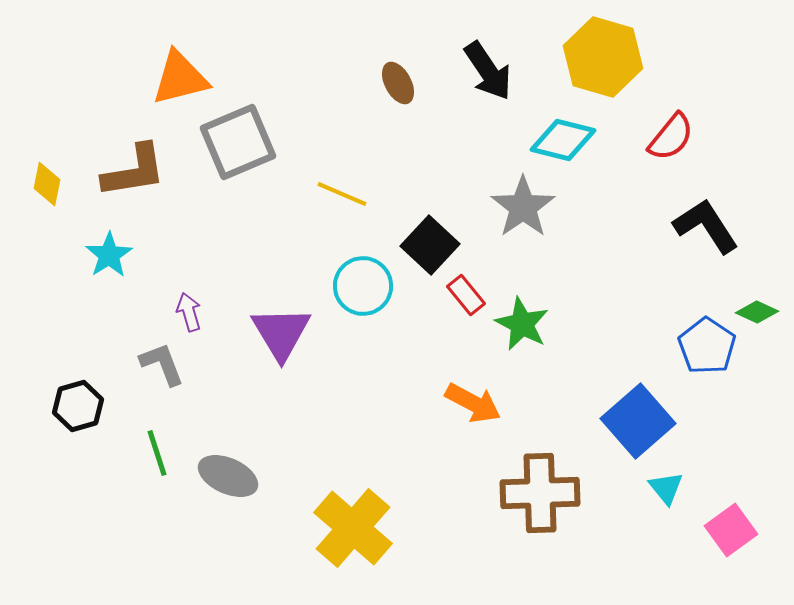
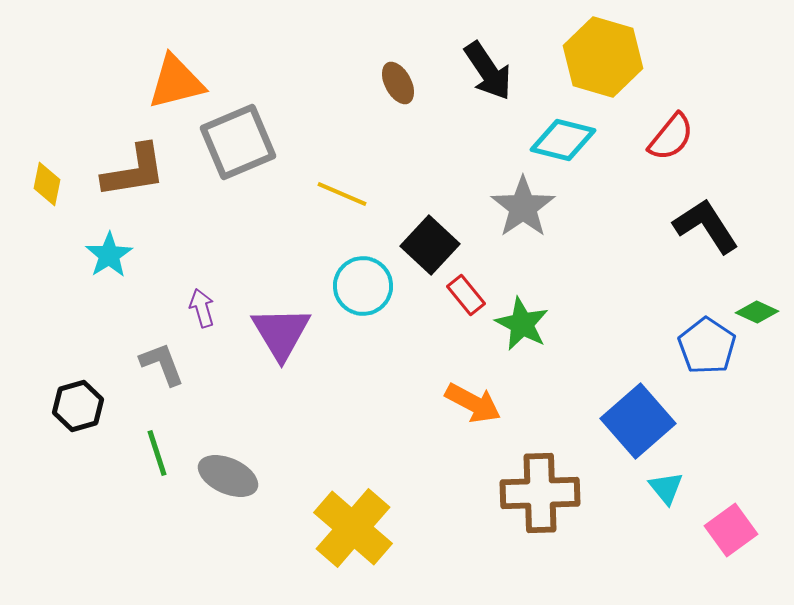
orange triangle: moved 4 px left, 4 px down
purple arrow: moved 13 px right, 4 px up
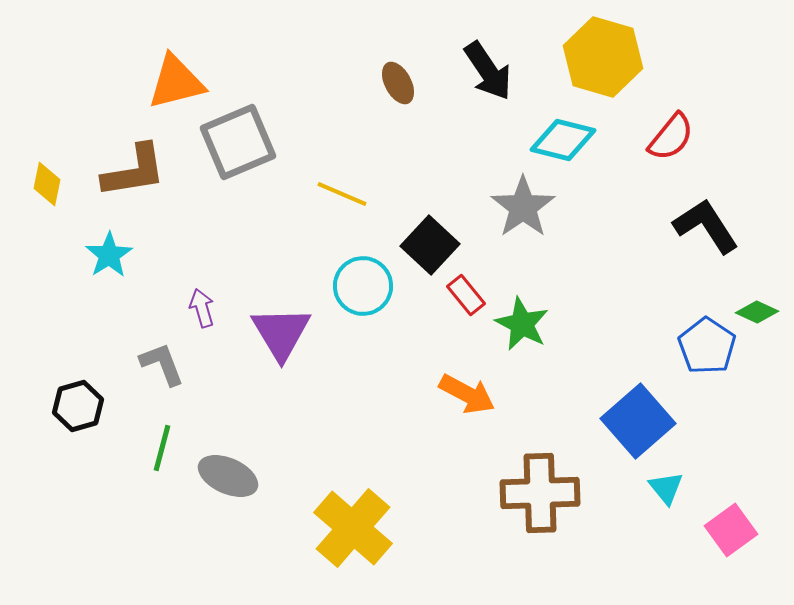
orange arrow: moved 6 px left, 9 px up
green line: moved 5 px right, 5 px up; rotated 33 degrees clockwise
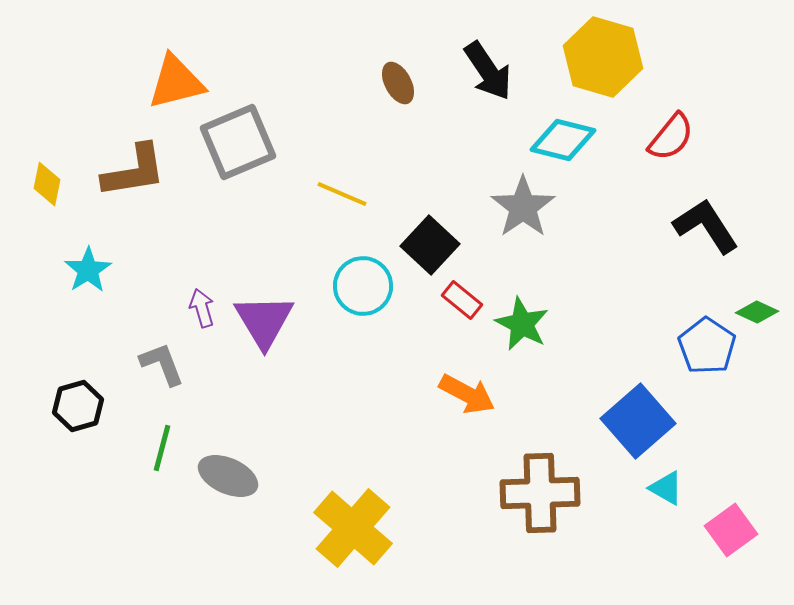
cyan star: moved 21 px left, 15 px down
red rectangle: moved 4 px left, 5 px down; rotated 12 degrees counterclockwise
purple triangle: moved 17 px left, 12 px up
cyan triangle: rotated 21 degrees counterclockwise
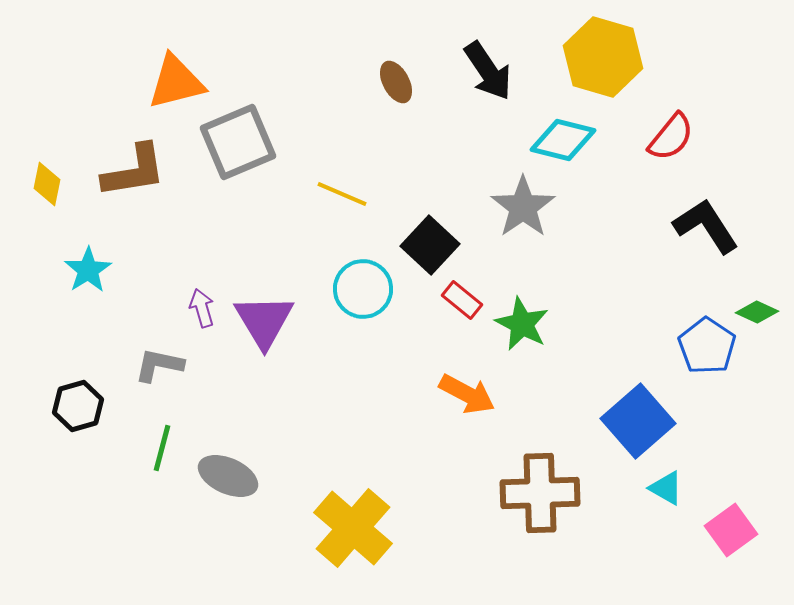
brown ellipse: moved 2 px left, 1 px up
cyan circle: moved 3 px down
gray L-shape: moved 3 px left, 1 px down; rotated 57 degrees counterclockwise
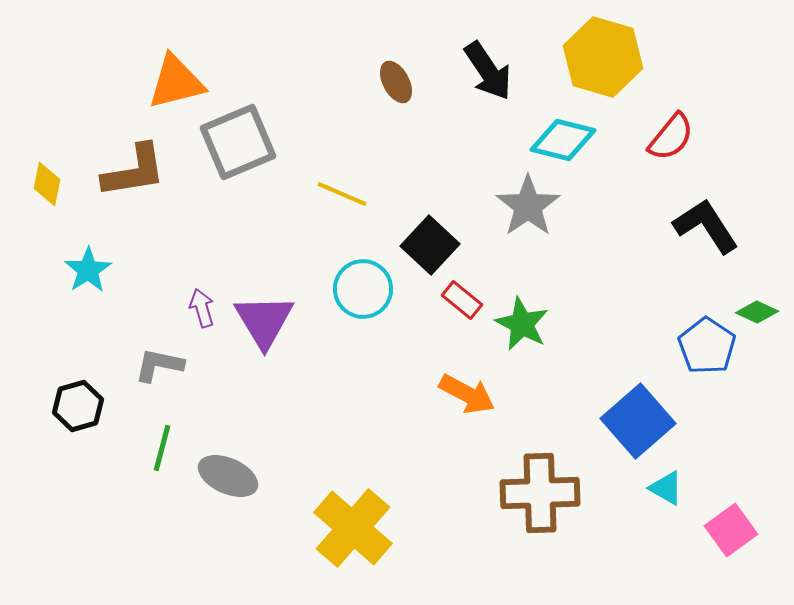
gray star: moved 5 px right, 1 px up
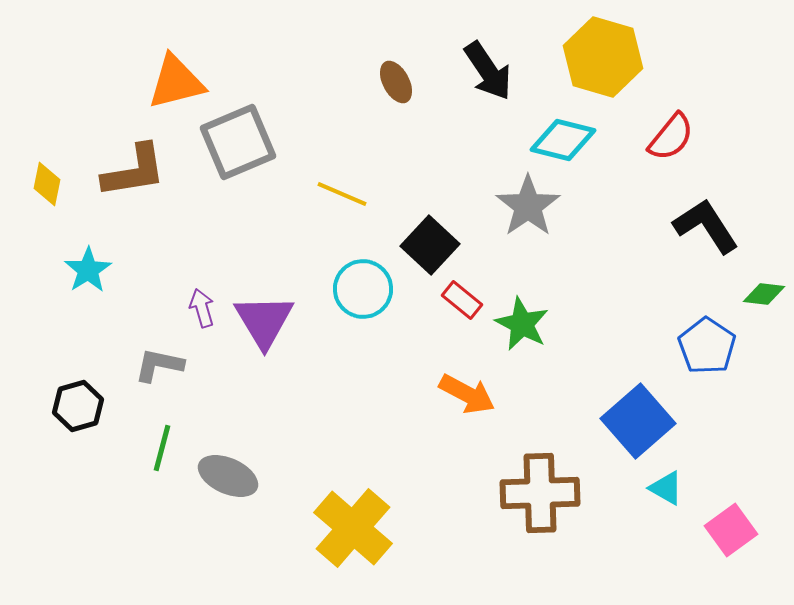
green diamond: moved 7 px right, 18 px up; rotated 18 degrees counterclockwise
